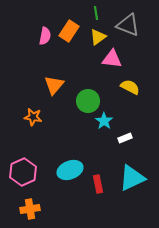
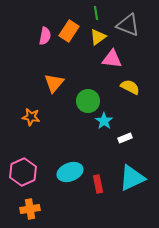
orange triangle: moved 2 px up
orange star: moved 2 px left
cyan ellipse: moved 2 px down
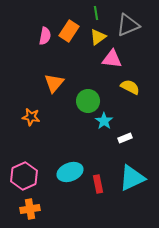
gray triangle: rotated 45 degrees counterclockwise
pink hexagon: moved 1 px right, 4 px down
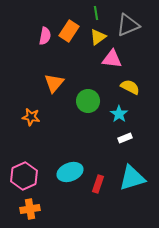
cyan star: moved 15 px right, 7 px up
cyan triangle: rotated 8 degrees clockwise
red rectangle: rotated 30 degrees clockwise
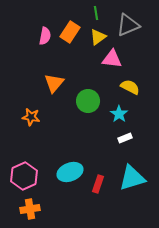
orange rectangle: moved 1 px right, 1 px down
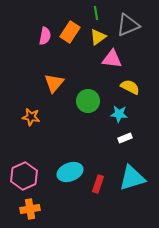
cyan star: rotated 30 degrees counterclockwise
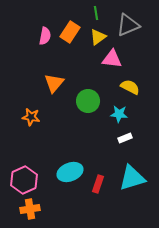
pink hexagon: moved 4 px down
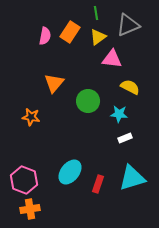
cyan ellipse: rotated 30 degrees counterclockwise
pink hexagon: rotated 16 degrees counterclockwise
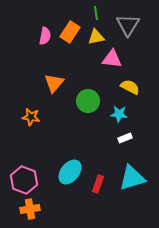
gray triangle: rotated 35 degrees counterclockwise
yellow triangle: moved 2 px left; rotated 24 degrees clockwise
